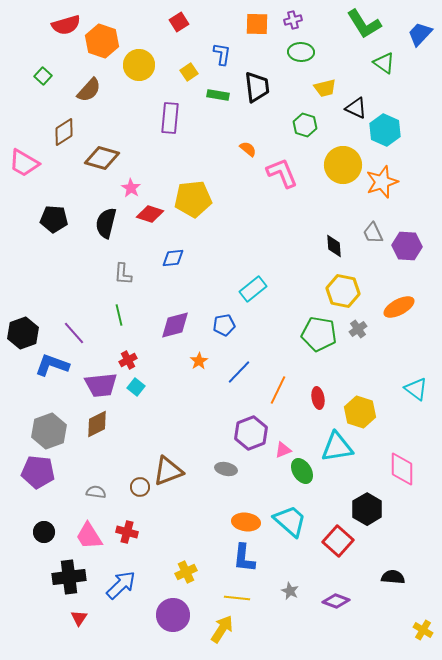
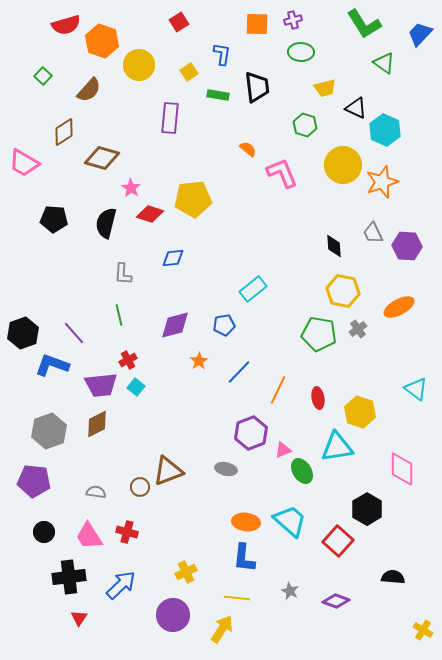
purple pentagon at (38, 472): moved 4 px left, 9 px down
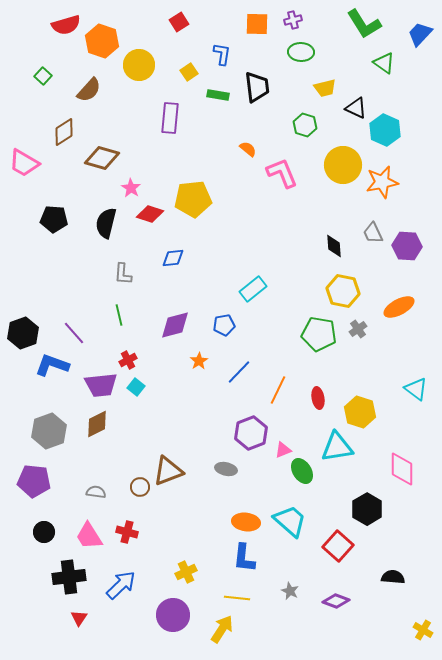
orange star at (382, 182): rotated 8 degrees clockwise
red square at (338, 541): moved 5 px down
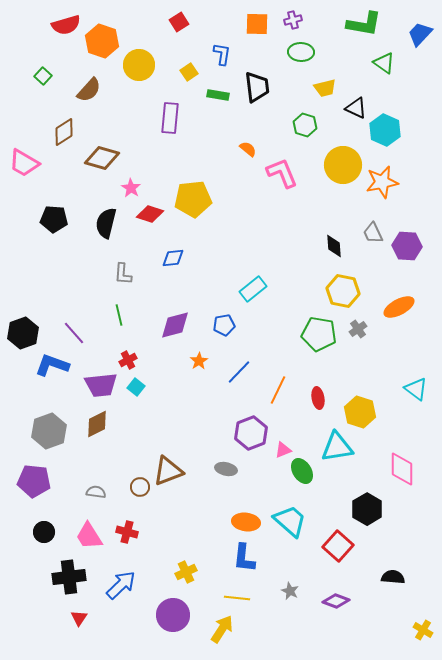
green L-shape at (364, 24): rotated 48 degrees counterclockwise
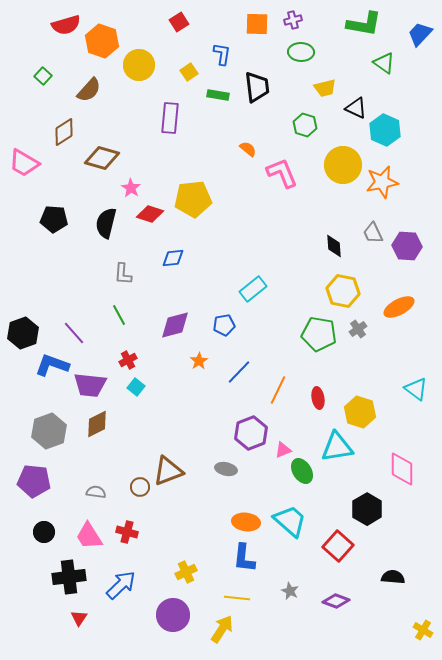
green line at (119, 315): rotated 15 degrees counterclockwise
purple trapezoid at (101, 385): moved 11 px left; rotated 12 degrees clockwise
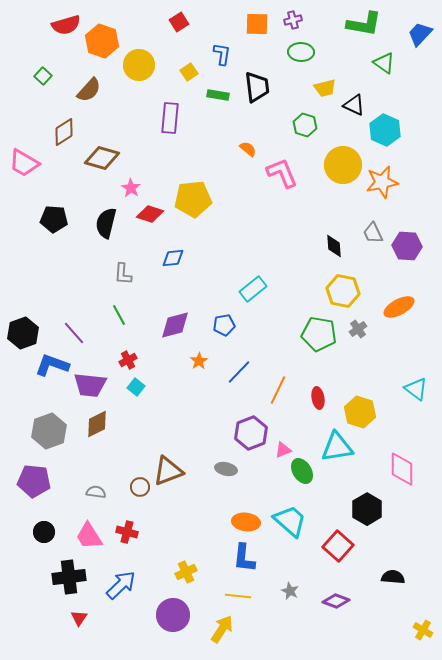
black triangle at (356, 108): moved 2 px left, 3 px up
yellow line at (237, 598): moved 1 px right, 2 px up
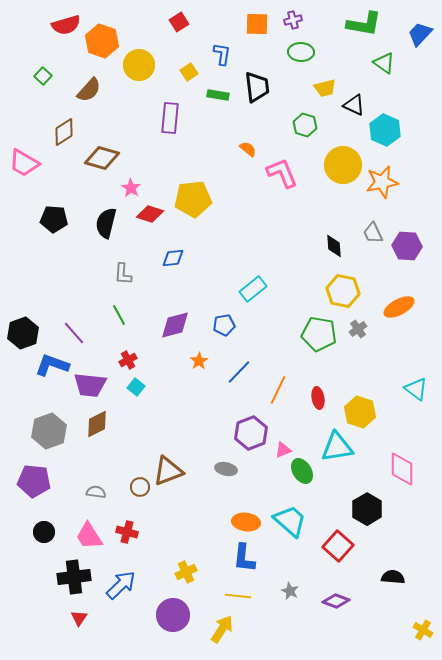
black cross at (69, 577): moved 5 px right
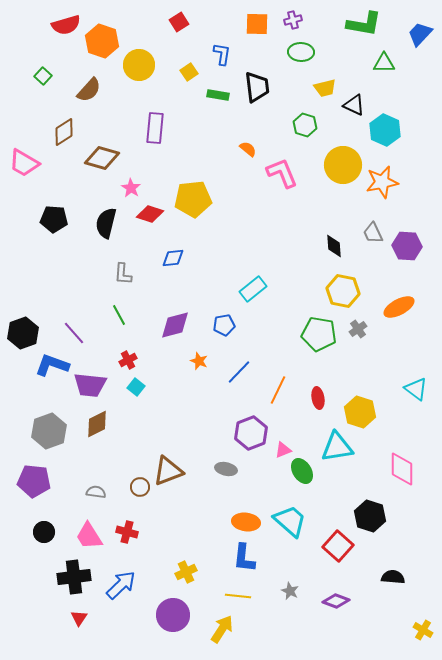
green triangle at (384, 63): rotated 35 degrees counterclockwise
purple rectangle at (170, 118): moved 15 px left, 10 px down
orange star at (199, 361): rotated 18 degrees counterclockwise
black hexagon at (367, 509): moved 3 px right, 7 px down; rotated 12 degrees counterclockwise
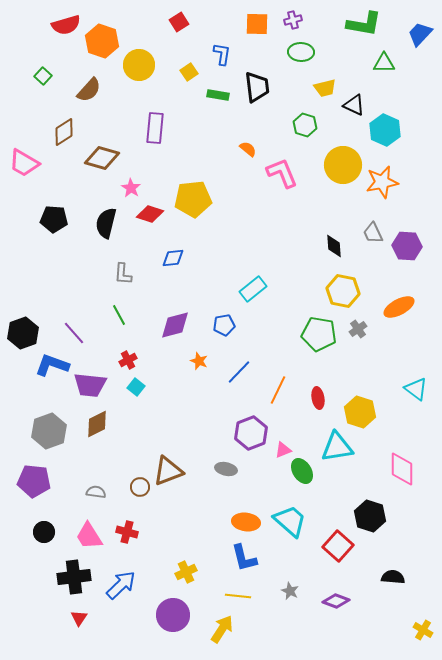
blue L-shape at (244, 558): rotated 20 degrees counterclockwise
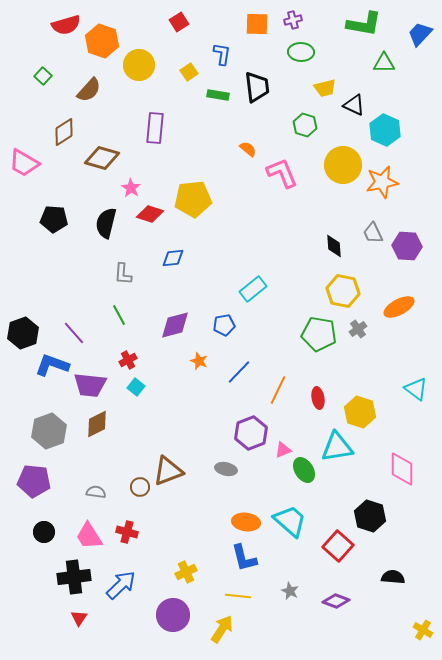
green ellipse at (302, 471): moved 2 px right, 1 px up
